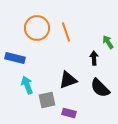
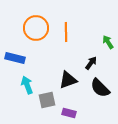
orange circle: moved 1 px left
orange line: rotated 18 degrees clockwise
black arrow: moved 3 px left, 5 px down; rotated 40 degrees clockwise
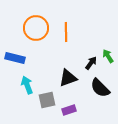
green arrow: moved 14 px down
black triangle: moved 2 px up
purple rectangle: moved 3 px up; rotated 32 degrees counterclockwise
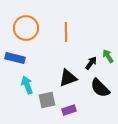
orange circle: moved 10 px left
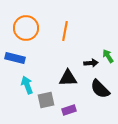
orange line: moved 1 px left, 1 px up; rotated 12 degrees clockwise
black arrow: rotated 48 degrees clockwise
black triangle: rotated 18 degrees clockwise
black semicircle: moved 1 px down
gray square: moved 1 px left
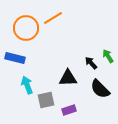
orange line: moved 12 px left, 13 px up; rotated 48 degrees clockwise
black arrow: rotated 128 degrees counterclockwise
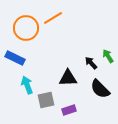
blue rectangle: rotated 12 degrees clockwise
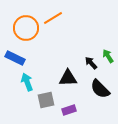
cyan arrow: moved 3 px up
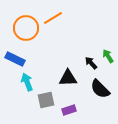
blue rectangle: moved 1 px down
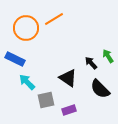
orange line: moved 1 px right, 1 px down
black triangle: rotated 36 degrees clockwise
cyan arrow: rotated 24 degrees counterclockwise
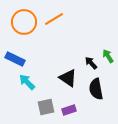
orange circle: moved 2 px left, 6 px up
black semicircle: moved 4 px left; rotated 35 degrees clockwise
gray square: moved 7 px down
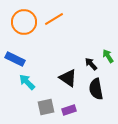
black arrow: moved 1 px down
